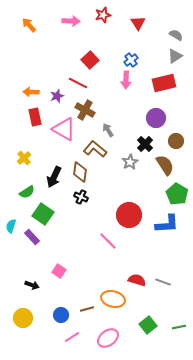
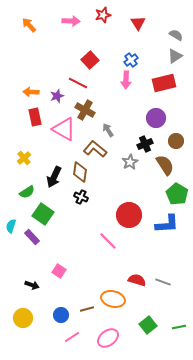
black cross at (145, 144): rotated 21 degrees clockwise
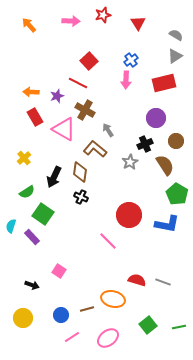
red square at (90, 60): moved 1 px left, 1 px down
red rectangle at (35, 117): rotated 18 degrees counterclockwise
blue L-shape at (167, 224): rotated 15 degrees clockwise
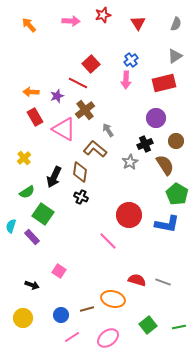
gray semicircle at (176, 35): moved 11 px up; rotated 80 degrees clockwise
red square at (89, 61): moved 2 px right, 3 px down
brown cross at (85, 110): rotated 24 degrees clockwise
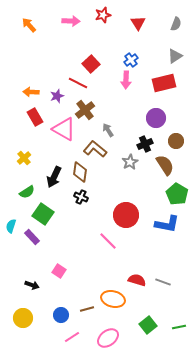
red circle at (129, 215): moved 3 px left
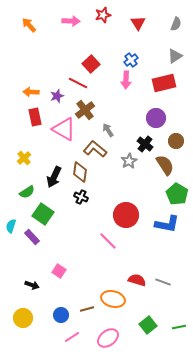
red rectangle at (35, 117): rotated 18 degrees clockwise
black cross at (145, 144): rotated 28 degrees counterclockwise
gray star at (130, 162): moved 1 px left, 1 px up
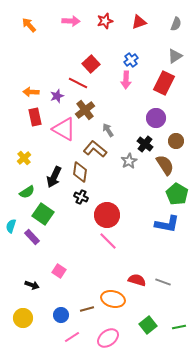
red star at (103, 15): moved 2 px right, 6 px down
red triangle at (138, 23): moved 1 px right, 1 px up; rotated 42 degrees clockwise
red rectangle at (164, 83): rotated 50 degrees counterclockwise
red circle at (126, 215): moved 19 px left
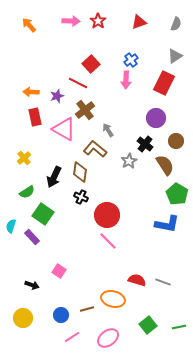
red star at (105, 21): moved 7 px left; rotated 21 degrees counterclockwise
